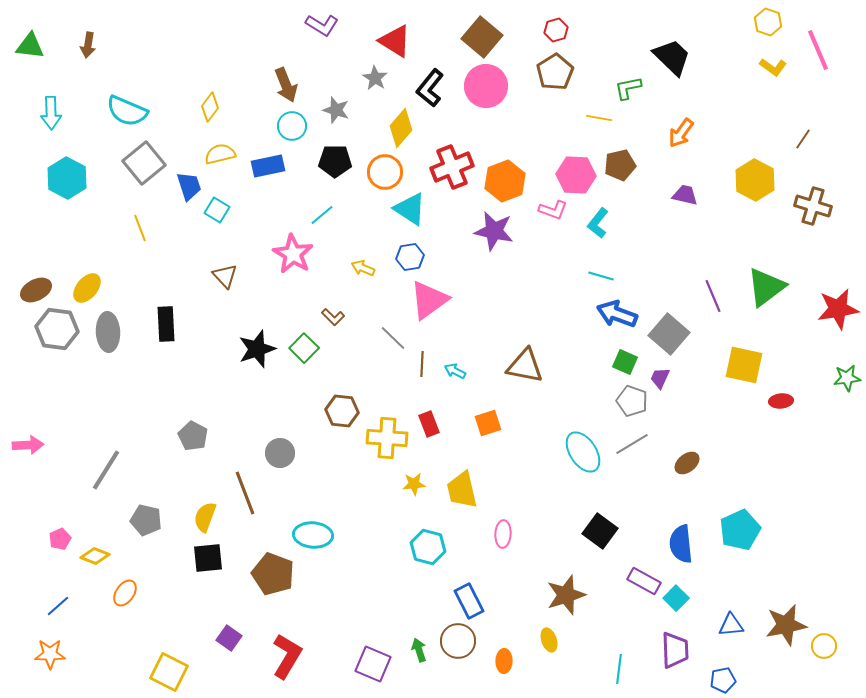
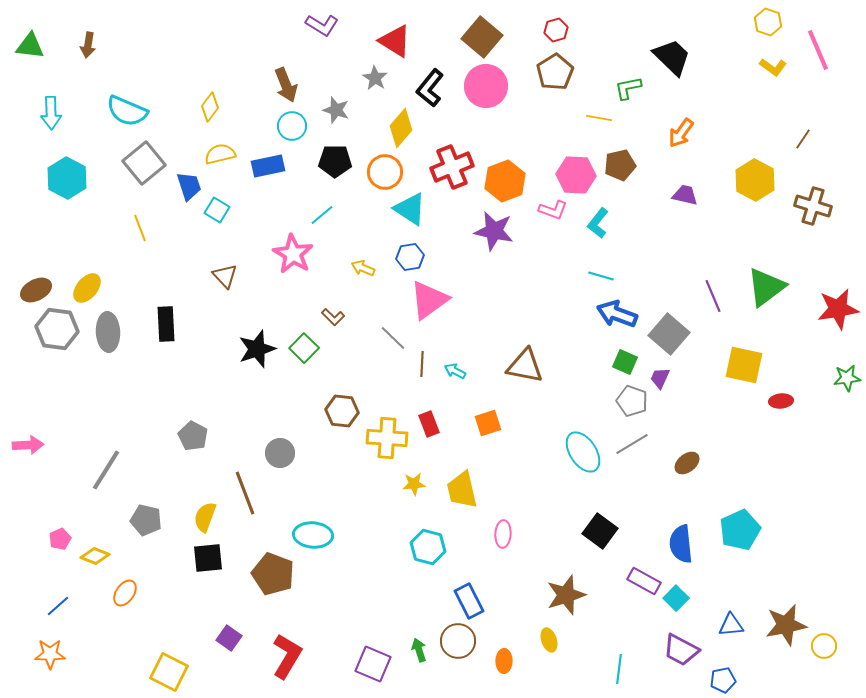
purple trapezoid at (675, 650): moved 6 px right; rotated 120 degrees clockwise
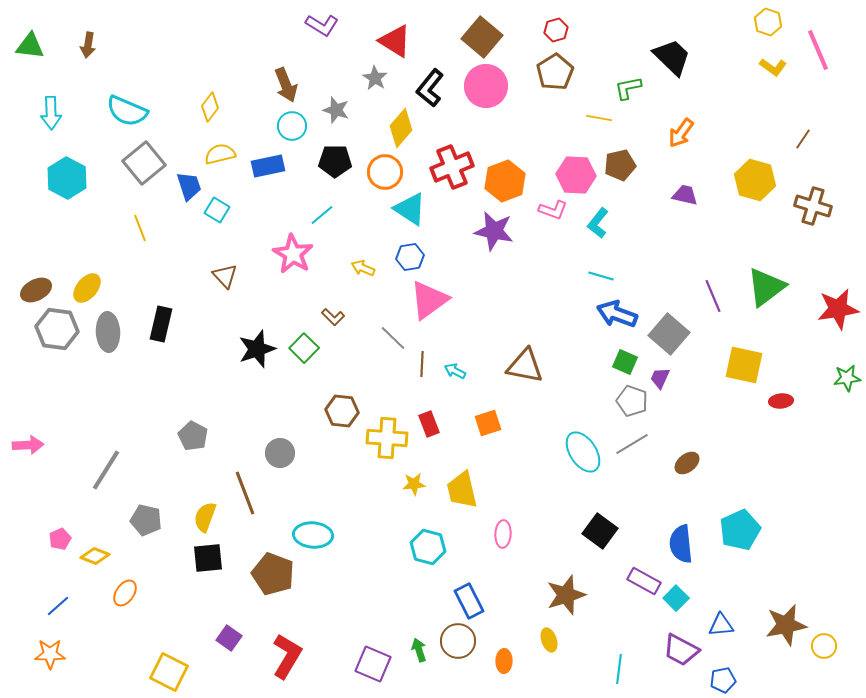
yellow hexagon at (755, 180): rotated 12 degrees counterclockwise
black rectangle at (166, 324): moved 5 px left; rotated 16 degrees clockwise
blue triangle at (731, 625): moved 10 px left
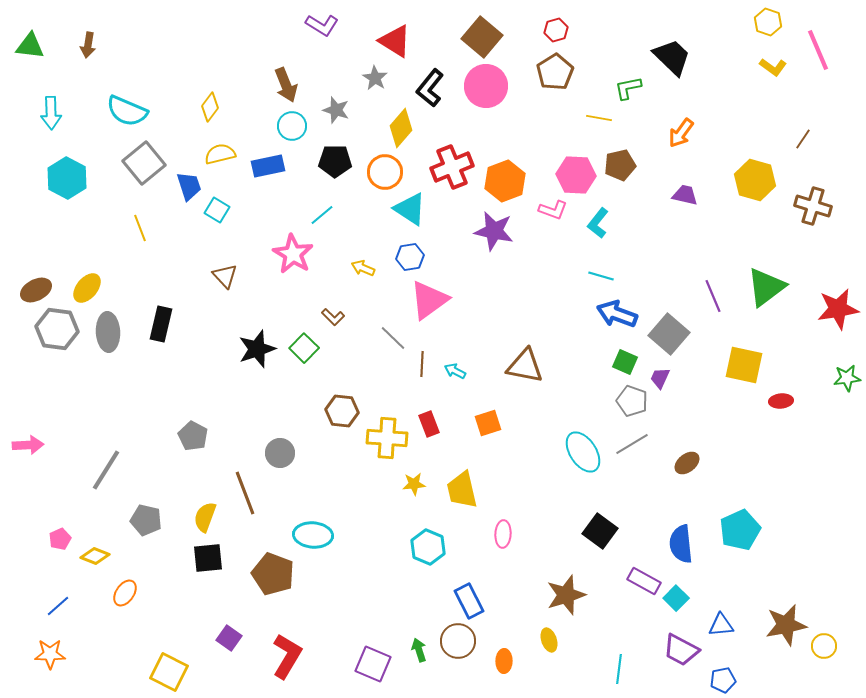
cyan hexagon at (428, 547): rotated 8 degrees clockwise
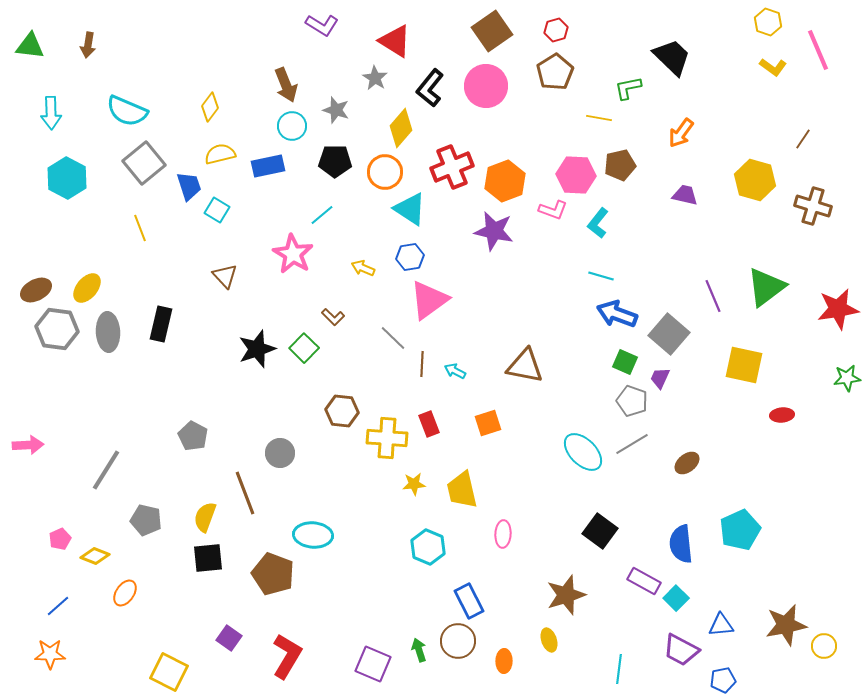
brown square at (482, 37): moved 10 px right, 6 px up; rotated 15 degrees clockwise
red ellipse at (781, 401): moved 1 px right, 14 px down
cyan ellipse at (583, 452): rotated 12 degrees counterclockwise
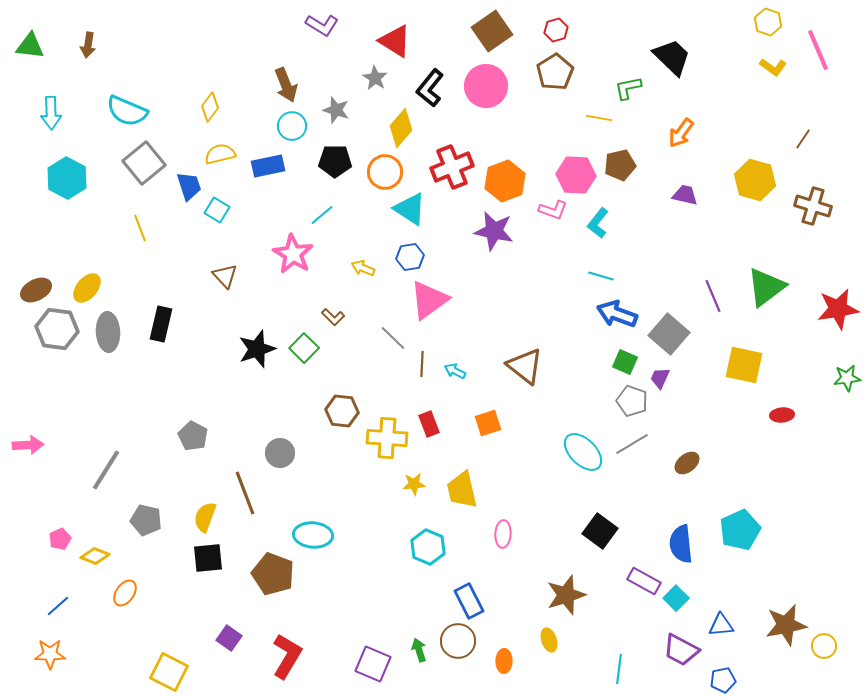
brown triangle at (525, 366): rotated 27 degrees clockwise
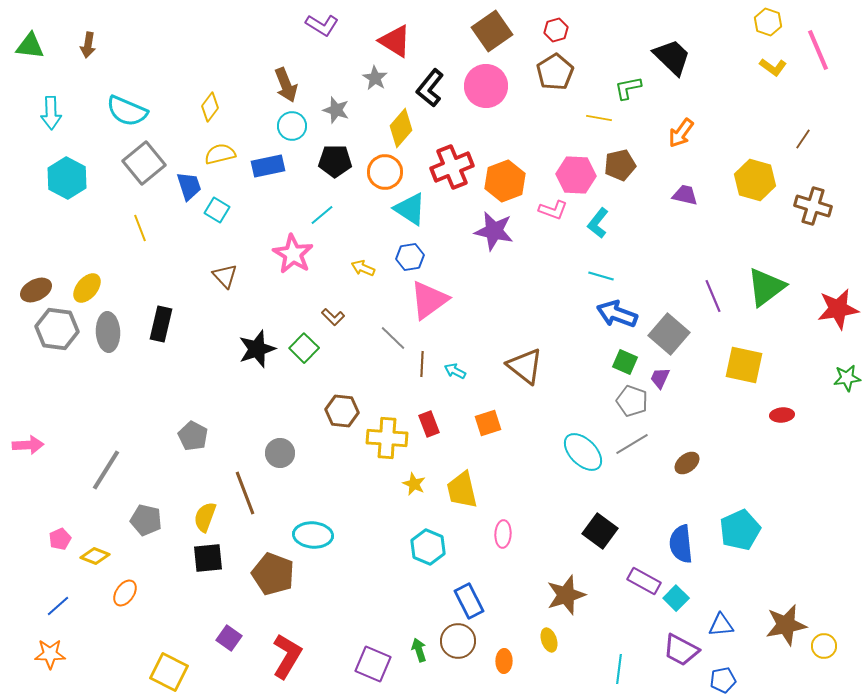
yellow star at (414, 484): rotated 30 degrees clockwise
